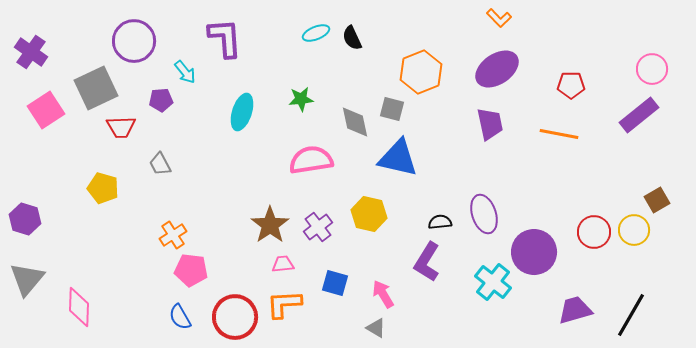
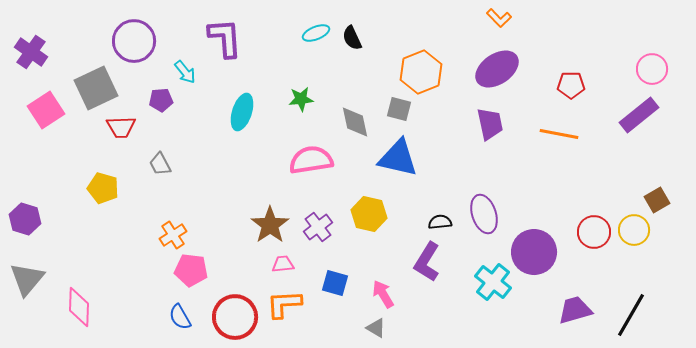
gray square at (392, 109): moved 7 px right
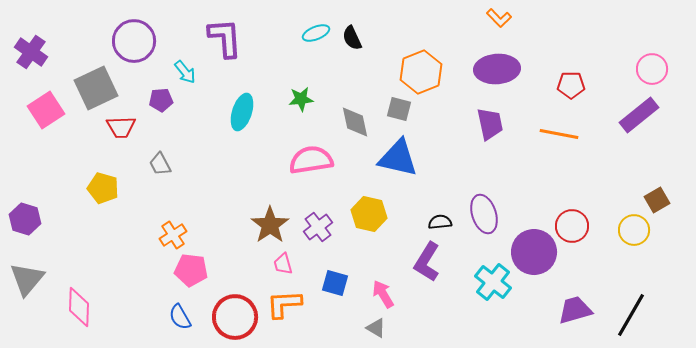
purple ellipse at (497, 69): rotated 30 degrees clockwise
red circle at (594, 232): moved 22 px left, 6 px up
pink trapezoid at (283, 264): rotated 100 degrees counterclockwise
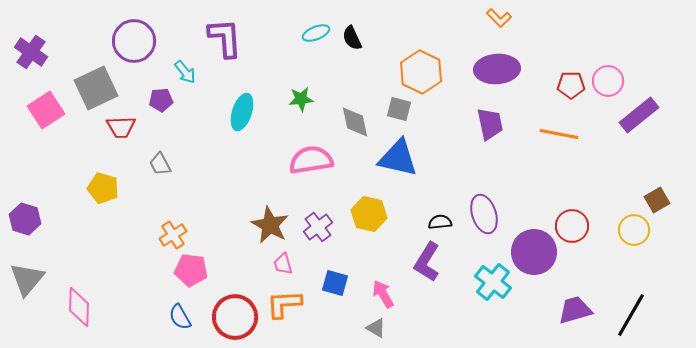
pink circle at (652, 69): moved 44 px left, 12 px down
orange hexagon at (421, 72): rotated 12 degrees counterclockwise
brown star at (270, 225): rotated 9 degrees counterclockwise
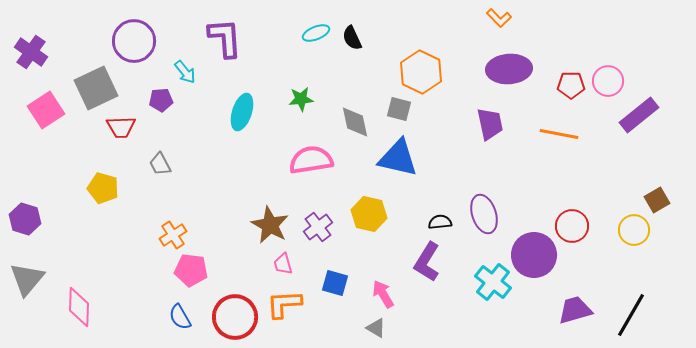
purple ellipse at (497, 69): moved 12 px right
purple circle at (534, 252): moved 3 px down
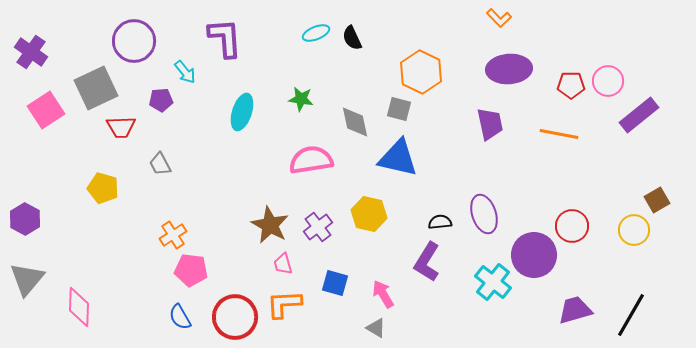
green star at (301, 99): rotated 15 degrees clockwise
purple hexagon at (25, 219): rotated 12 degrees clockwise
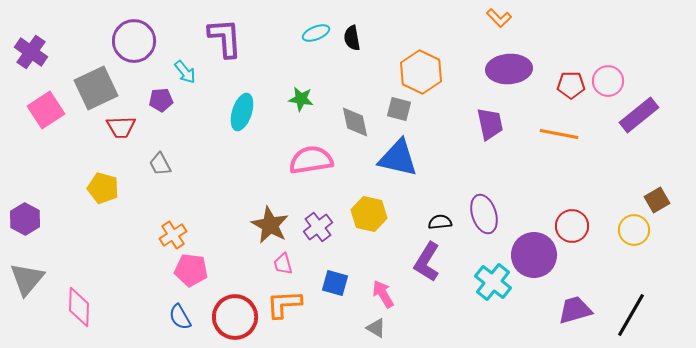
black semicircle at (352, 38): rotated 15 degrees clockwise
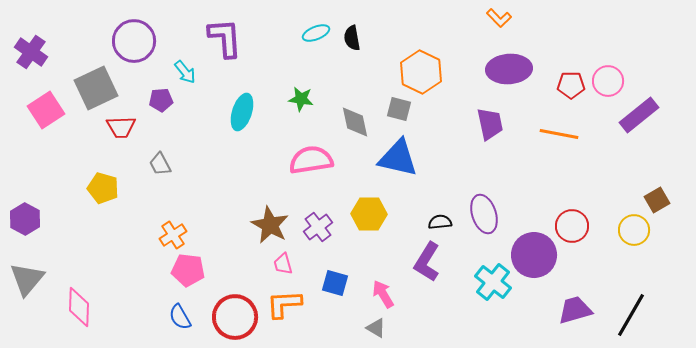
yellow hexagon at (369, 214): rotated 12 degrees counterclockwise
pink pentagon at (191, 270): moved 3 px left
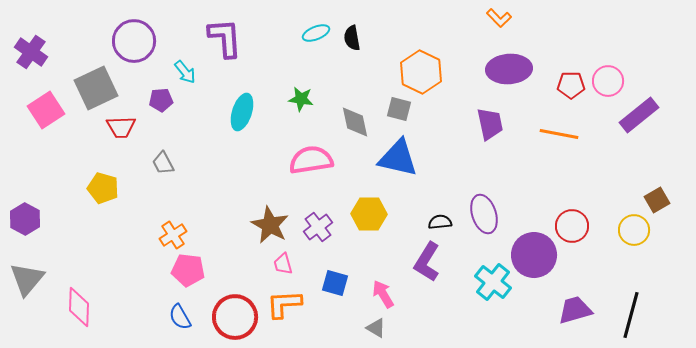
gray trapezoid at (160, 164): moved 3 px right, 1 px up
black line at (631, 315): rotated 15 degrees counterclockwise
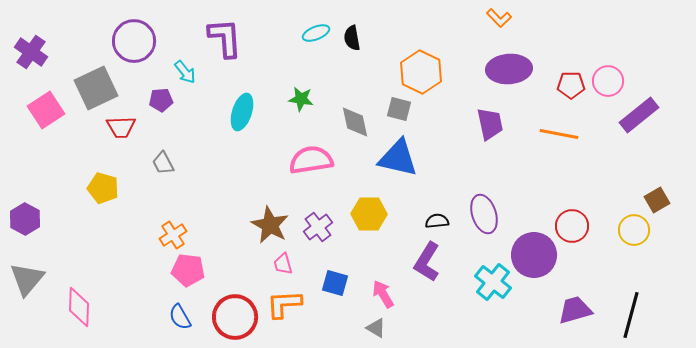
black semicircle at (440, 222): moved 3 px left, 1 px up
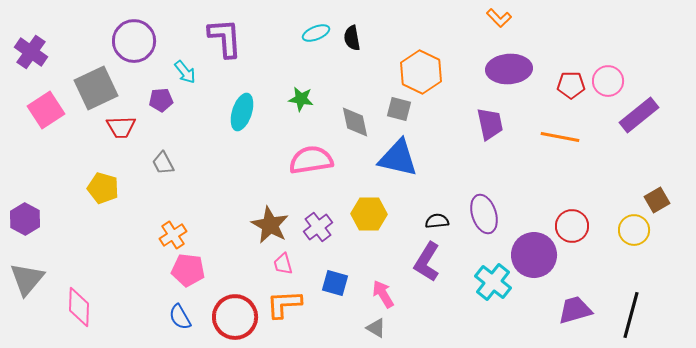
orange line at (559, 134): moved 1 px right, 3 px down
